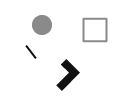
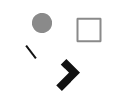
gray circle: moved 2 px up
gray square: moved 6 px left
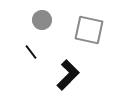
gray circle: moved 3 px up
gray square: rotated 12 degrees clockwise
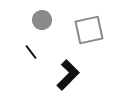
gray square: rotated 24 degrees counterclockwise
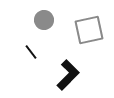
gray circle: moved 2 px right
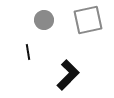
gray square: moved 1 px left, 10 px up
black line: moved 3 px left; rotated 28 degrees clockwise
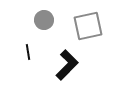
gray square: moved 6 px down
black L-shape: moved 1 px left, 10 px up
